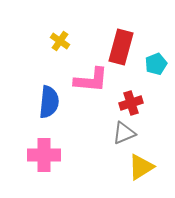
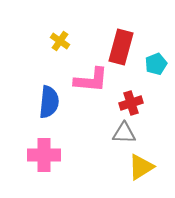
gray triangle: rotated 25 degrees clockwise
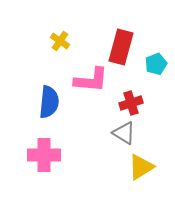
gray triangle: rotated 30 degrees clockwise
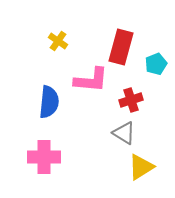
yellow cross: moved 2 px left
red cross: moved 3 px up
pink cross: moved 2 px down
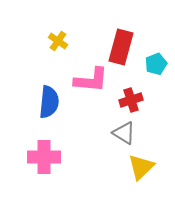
yellow triangle: rotated 12 degrees counterclockwise
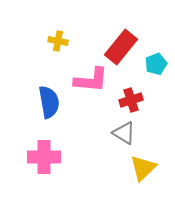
yellow cross: rotated 24 degrees counterclockwise
red rectangle: rotated 24 degrees clockwise
blue semicircle: rotated 16 degrees counterclockwise
yellow triangle: moved 2 px right, 1 px down
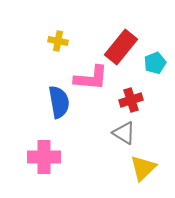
cyan pentagon: moved 1 px left, 1 px up
pink L-shape: moved 2 px up
blue semicircle: moved 10 px right
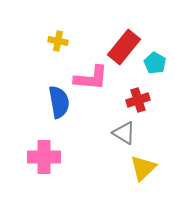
red rectangle: moved 3 px right
cyan pentagon: rotated 20 degrees counterclockwise
red cross: moved 7 px right
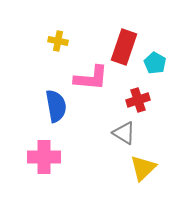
red rectangle: rotated 20 degrees counterclockwise
blue semicircle: moved 3 px left, 4 px down
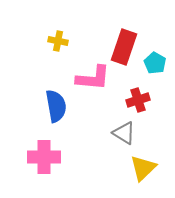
pink L-shape: moved 2 px right
